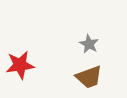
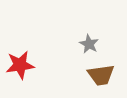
brown trapezoid: moved 12 px right, 2 px up; rotated 12 degrees clockwise
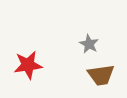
red star: moved 8 px right
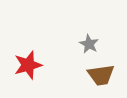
red star: rotated 8 degrees counterclockwise
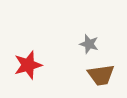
gray star: rotated 12 degrees counterclockwise
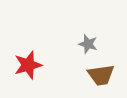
gray star: moved 1 px left
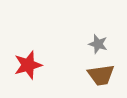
gray star: moved 10 px right
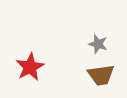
red star: moved 2 px right, 2 px down; rotated 12 degrees counterclockwise
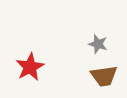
brown trapezoid: moved 3 px right, 1 px down
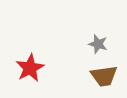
red star: moved 1 px down
